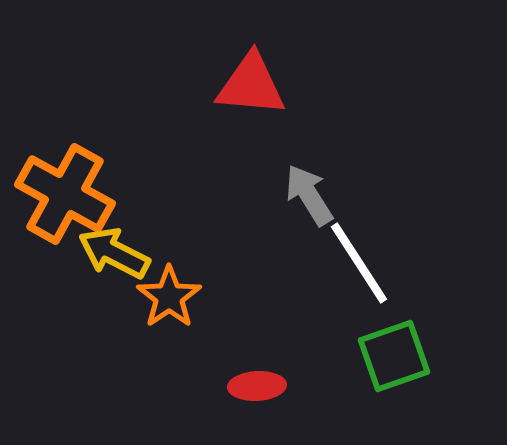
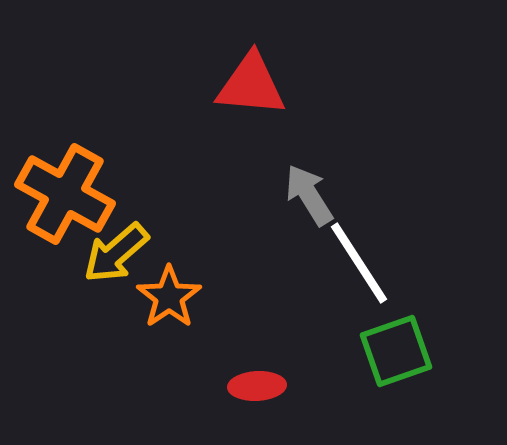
yellow arrow: moved 2 px right; rotated 68 degrees counterclockwise
green square: moved 2 px right, 5 px up
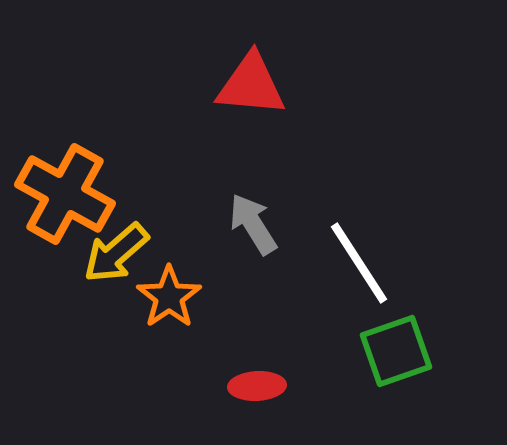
gray arrow: moved 56 px left, 29 px down
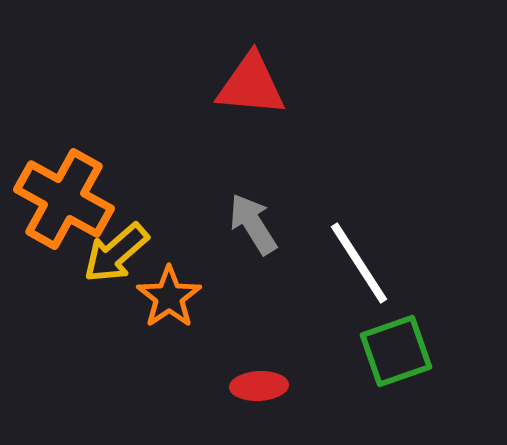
orange cross: moved 1 px left, 5 px down
red ellipse: moved 2 px right
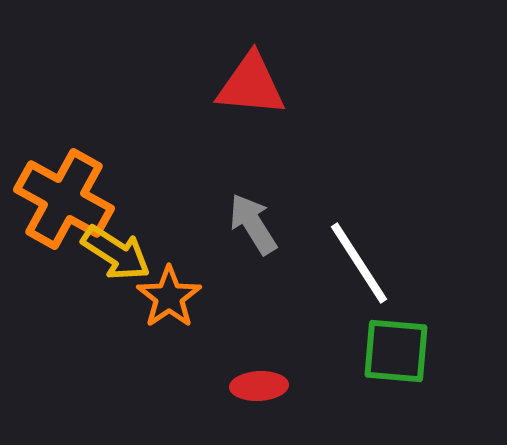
yellow arrow: rotated 106 degrees counterclockwise
green square: rotated 24 degrees clockwise
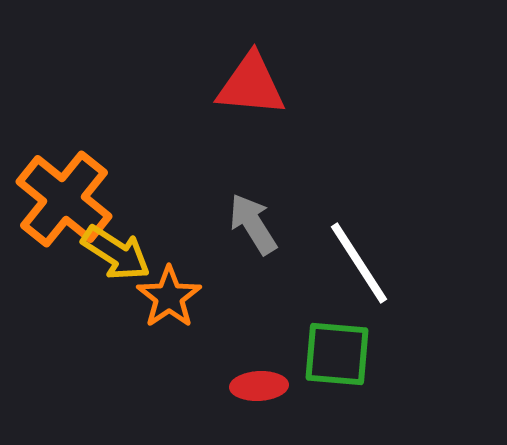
orange cross: rotated 10 degrees clockwise
green square: moved 59 px left, 3 px down
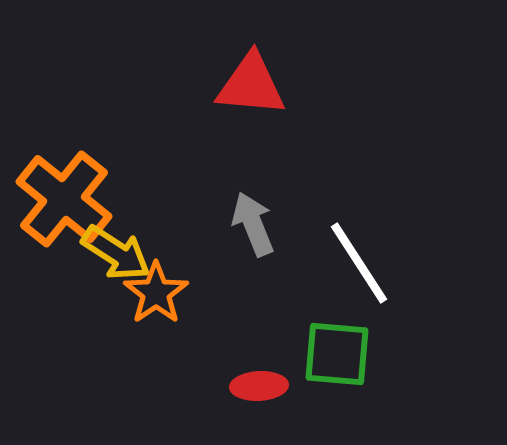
gray arrow: rotated 10 degrees clockwise
orange star: moved 13 px left, 4 px up
